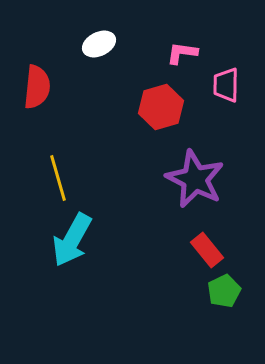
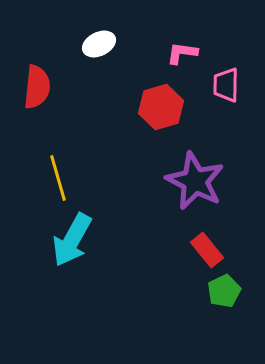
purple star: moved 2 px down
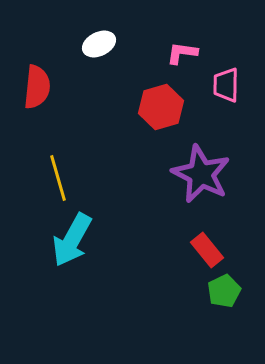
purple star: moved 6 px right, 7 px up
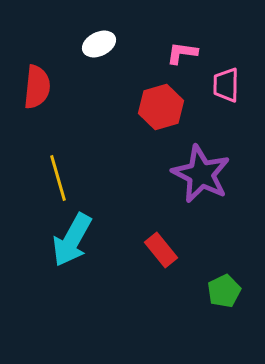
red rectangle: moved 46 px left
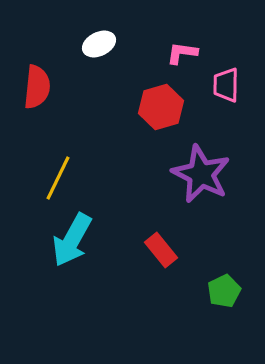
yellow line: rotated 42 degrees clockwise
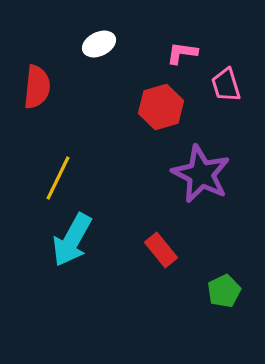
pink trapezoid: rotated 18 degrees counterclockwise
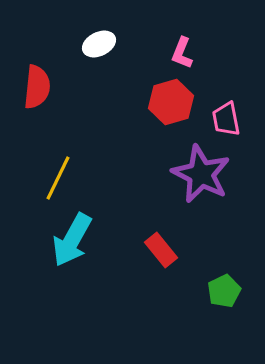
pink L-shape: rotated 76 degrees counterclockwise
pink trapezoid: moved 34 px down; rotated 6 degrees clockwise
red hexagon: moved 10 px right, 5 px up
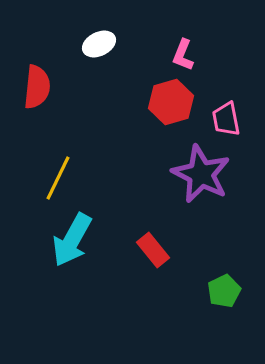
pink L-shape: moved 1 px right, 2 px down
red rectangle: moved 8 px left
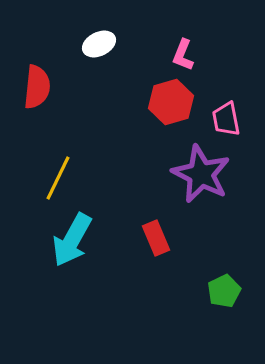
red rectangle: moved 3 px right, 12 px up; rotated 16 degrees clockwise
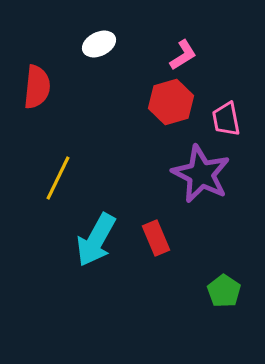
pink L-shape: rotated 144 degrees counterclockwise
cyan arrow: moved 24 px right
green pentagon: rotated 12 degrees counterclockwise
